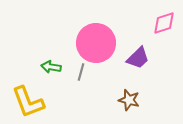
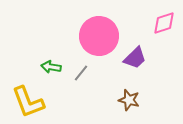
pink circle: moved 3 px right, 7 px up
purple trapezoid: moved 3 px left
gray line: moved 1 px down; rotated 24 degrees clockwise
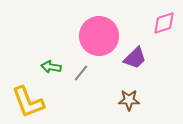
brown star: rotated 15 degrees counterclockwise
